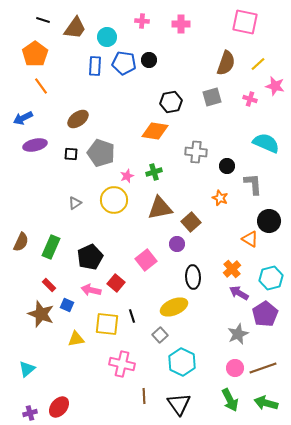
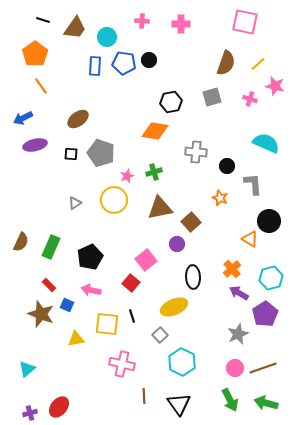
red square at (116, 283): moved 15 px right
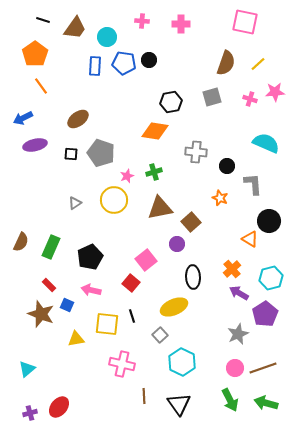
pink star at (275, 86): moved 6 px down; rotated 18 degrees counterclockwise
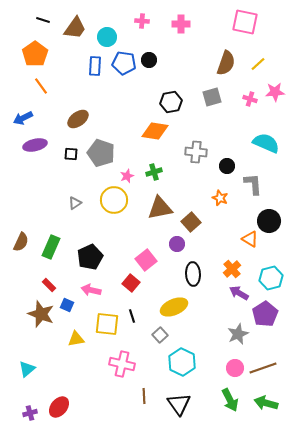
black ellipse at (193, 277): moved 3 px up
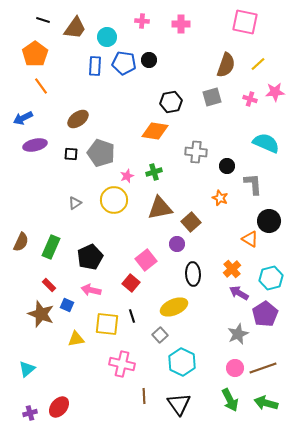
brown semicircle at (226, 63): moved 2 px down
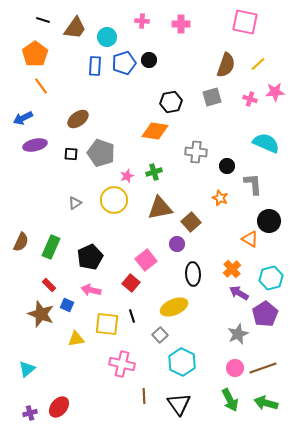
blue pentagon at (124, 63): rotated 25 degrees counterclockwise
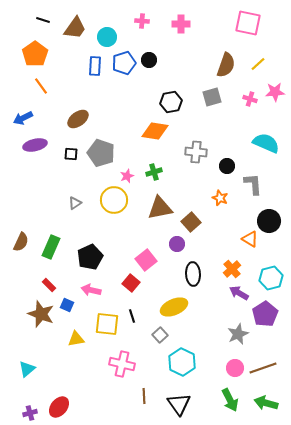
pink square at (245, 22): moved 3 px right, 1 px down
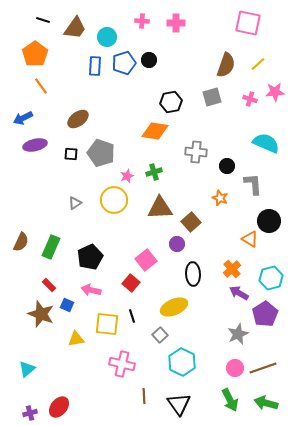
pink cross at (181, 24): moved 5 px left, 1 px up
brown triangle at (160, 208): rotated 8 degrees clockwise
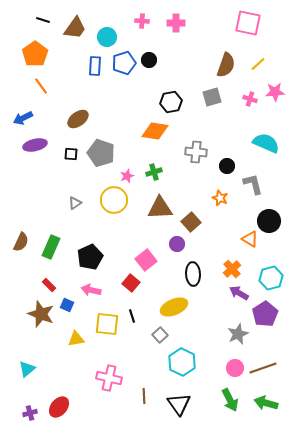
gray L-shape at (253, 184): rotated 10 degrees counterclockwise
pink cross at (122, 364): moved 13 px left, 14 px down
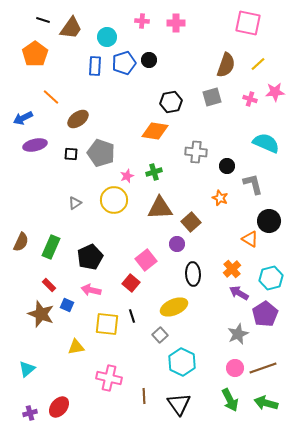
brown trapezoid at (75, 28): moved 4 px left
orange line at (41, 86): moved 10 px right, 11 px down; rotated 12 degrees counterclockwise
yellow triangle at (76, 339): moved 8 px down
